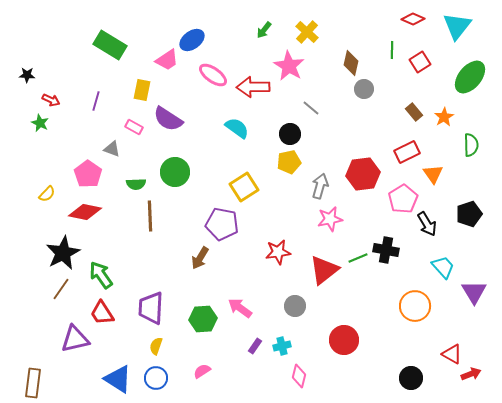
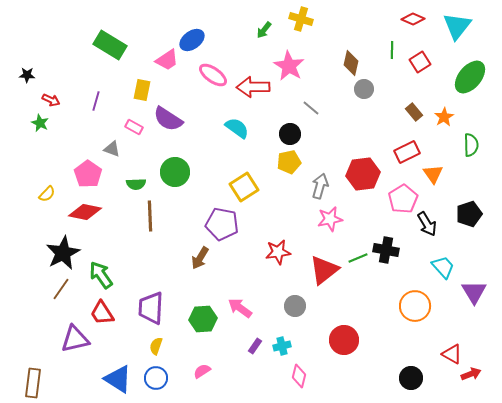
yellow cross at (307, 32): moved 6 px left, 13 px up; rotated 25 degrees counterclockwise
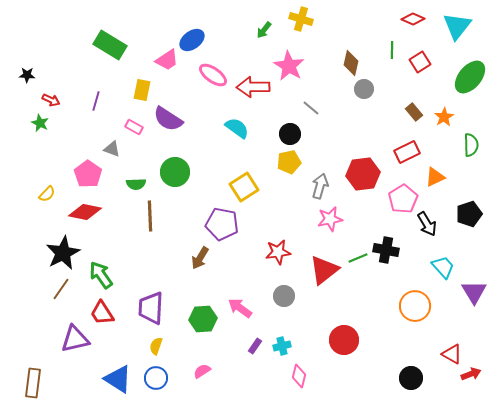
orange triangle at (433, 174): moved 2 px right, 3 px down; rotated 40 degrees clockwise
gray circle at (295, 306): moved 11 px left, 10 px up
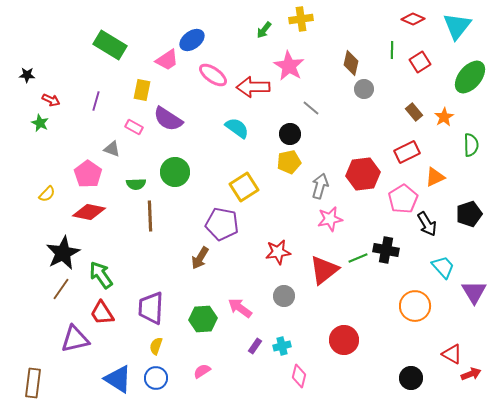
yellow cross at (301, 19): rotated 25 degrees counterclockwise
red diamond at (85, 212): moved 4 px right
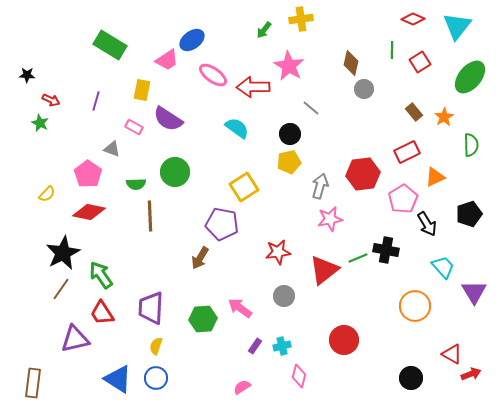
pink semicircle at (202, 371): moved 40 px right, 16 px down
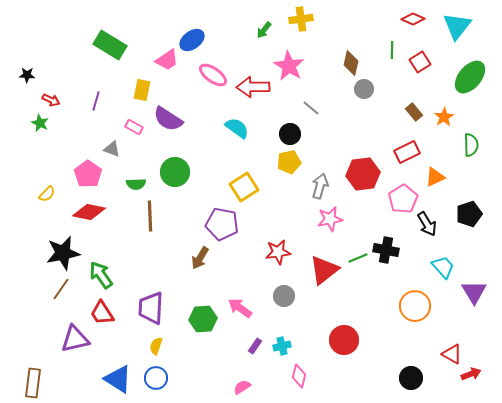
black star at (63, 253): rotated 16 degrees clockwise
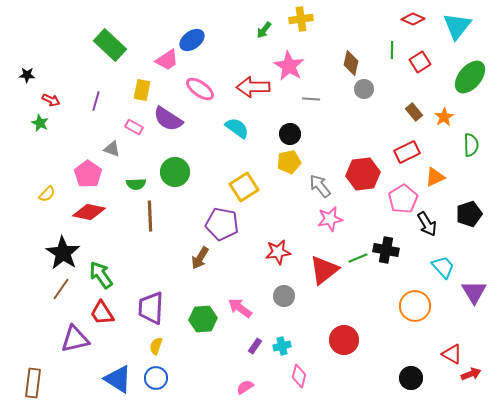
green rectangle at (110, 45): rotated 12 degrees clockwise
pink ellipse at (213, 75): moved 13 px left, 14 px down
gray line at (311, 108): moved 9 px up; rotated 36 degrees counterclockwise
gray arrow at (320, 186): rotated 55 degrees counterclockwise
black star at (63, 253): rotated 28 degrees counterclockwise
pink semicircle at (242, 387): moved 3 px right
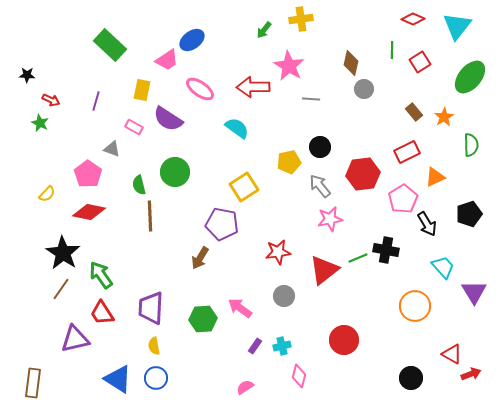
black circle at (290, 134): moved 30 px right, 13 px down
green semicircle at (136, 184): moved 3 px right, 1 px down; rotated 78 degrees clockwise
yellow semicircle at (156, 346): moved 2 px left; rotated 30 degrees counterclockwise
